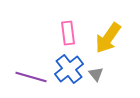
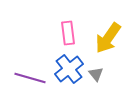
purple line: moved 1 px left, 1 px down
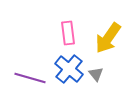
blue cross: rotated 12 degrees counterclockwise
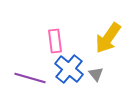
pink rectangle: moved 13 px left, 8 px down
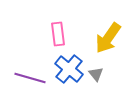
pink rectangle: moved 3 px right, 7 px up
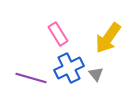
pink rectangle: rotated 25 degrees counterclockwise
blue cross: moved 1 px up; rotated 24 degrees clockwise
purple line: moved 1 px right
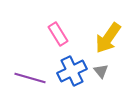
blue cross: moved 3 px right, 3 px down
gray triangle: moved 5 px right, 3 px up
purple line: moved 1 px left
